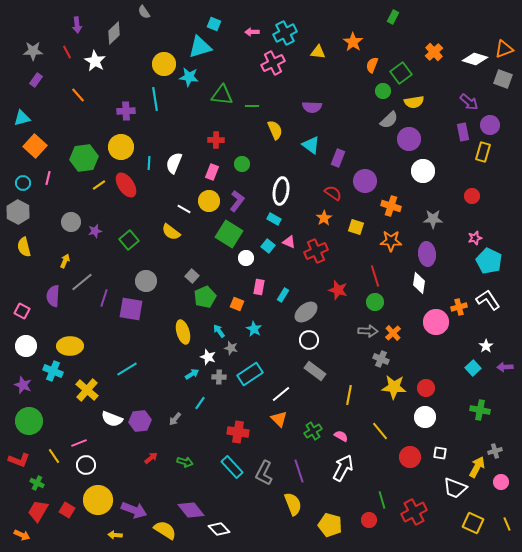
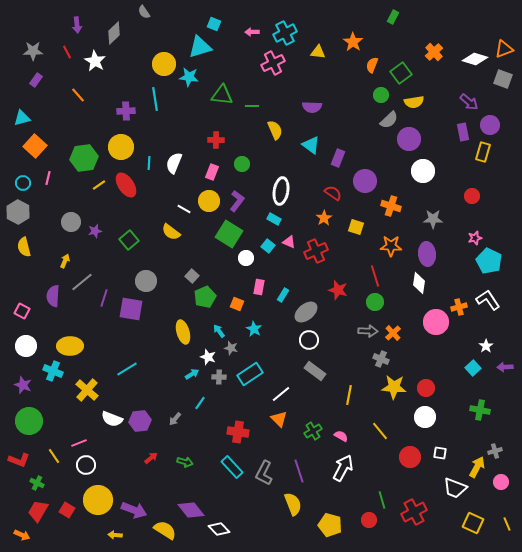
green circle at (383, 91): moved 2 px left, 4 px down
orange star at (391, 241): moved 5 px down
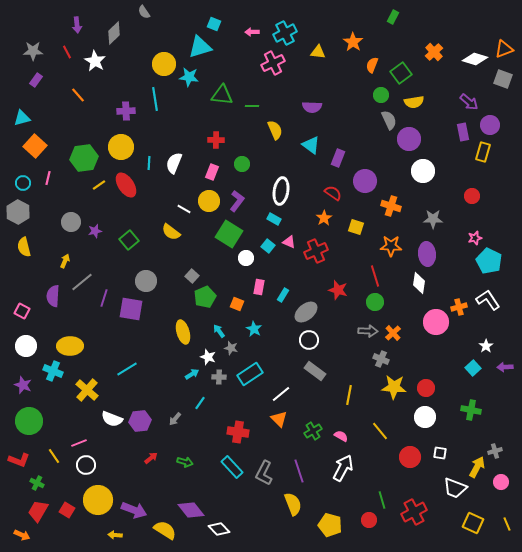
gray semicircle at (389, 120): rotated 72 degrees counterclockwise
green cross at (480, 410): moved 9 px left
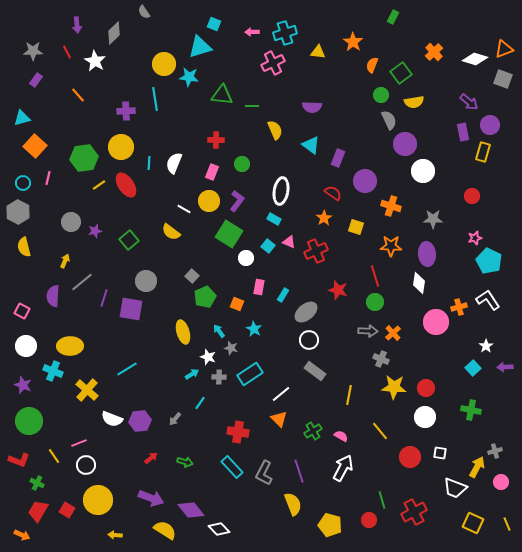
cyan cross at (285, 33): rotated 10 degrees clockwise
purple circle at (409, 139): moved 4 px left, 5 px down
purple arrow at (134, 510): moved 17 px right, 12 px up
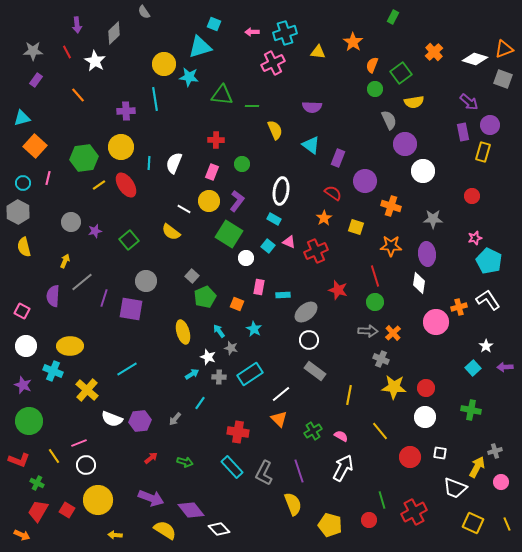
green circle at (381, 95): moved 6 px left, 6 px up
cyan rectangle at (283, 295): rotated 56 degrees clockwise
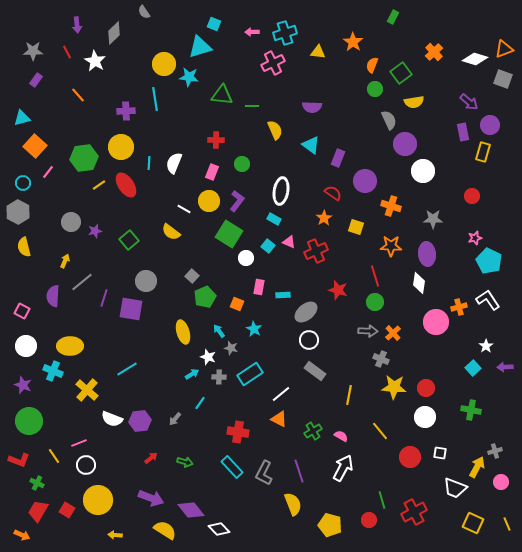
pink line at (48, 178): moved 6 px up; rotated 24 degrees clockwise
orange triangle at (279, 419): rotated 18 degrees counterclockwise
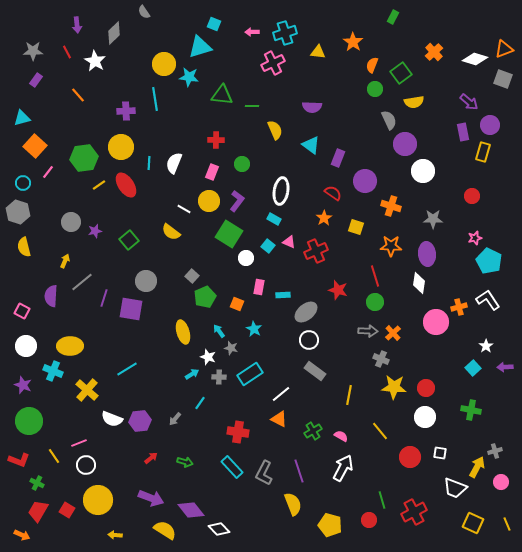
gray hexagon at (18, 212): rotated 10 degrees counterclockwise
purple semicircle at (53, 296): moved 2 px left
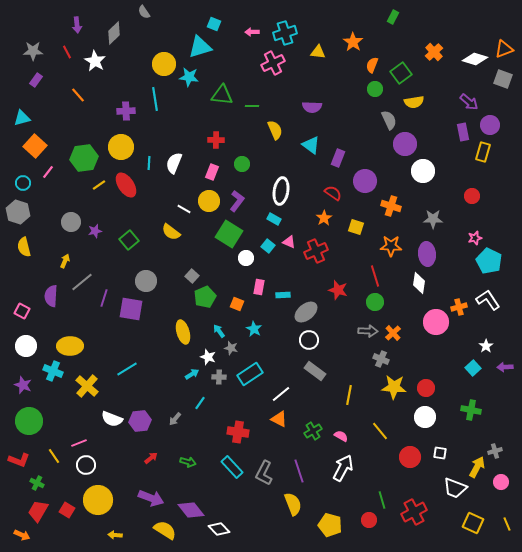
yellow cross at (87, 390): moved 4 px up
green arrow at (185, 462): moved 3 px right
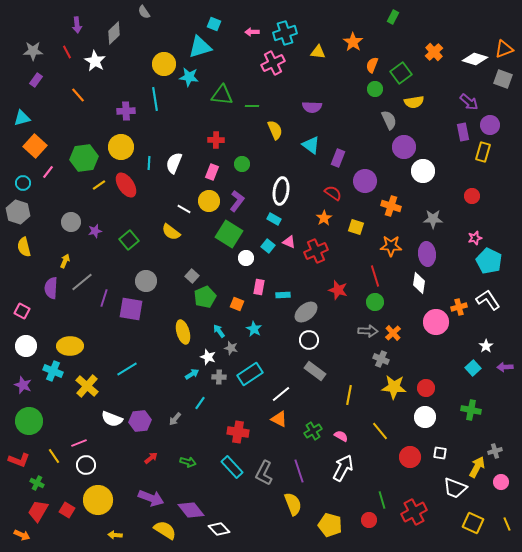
purple circle at (405, 144): moved 1 px left, 3 px down
purple semicircle at (51, 296): moved 8 px up
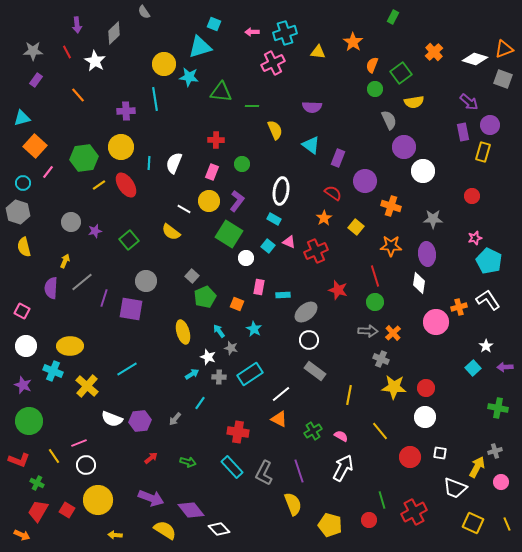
green triangle at (222, 95): moved 1 px left, 3 px up
yellow square at (356, 227): rotated 21 degrees clockwise
green cross at (471, 410): moved 27 px right, 2 px up
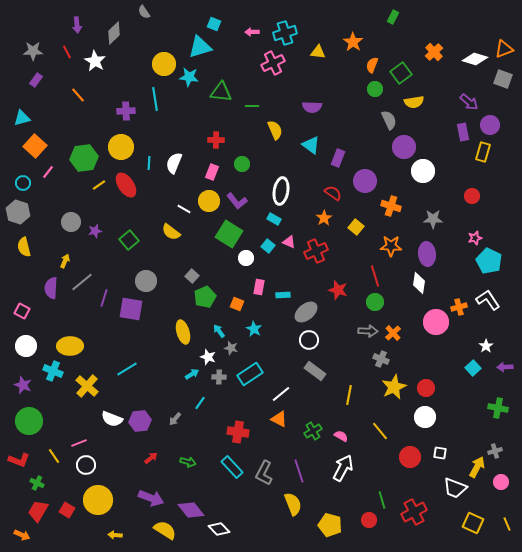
purple L-shape at (237, 201): rotated 105 degrees clockwise
yellow star at (394, 387): rotated 30 degrees counterclockwise
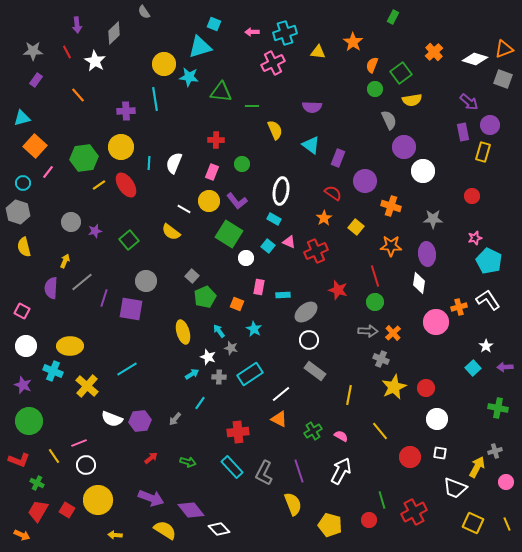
yellow semicircle at (414, 102): moved 2 px left, 2 px up
white circle at (425, 417): moved 12 px right, 2 px down
red cross at (238, 432): rotated 15 degrees counterclockwise
white arrow at (343, 468): moved 2 px left, 3 px down
pink circle at (501, 482): moved 5 px right
